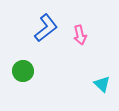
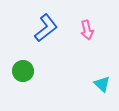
pink arrow: moved 7 px right, 5 px up
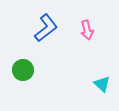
green circle: moved 1 px up
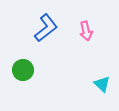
pink arrow: moved 1 px left, 1 px down
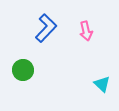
blue L-shape: rotated 8 degrees counterclockwise
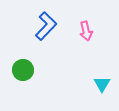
blue L-shape: moved 2 px up
cyan triangle: rotated 18 degrees clockwise
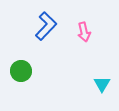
pink arrow: moved 2 px left, 1 px down
green circle: moved 2 px left, 1 px down
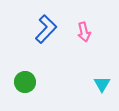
blue L-shape: moved 3 px down
green circle: moved 4 px right, 11 px down
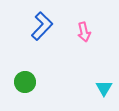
blue L-shape: moved 4 px left, 3 px up
cyan triangle: moved 2 px right, 4 px down
